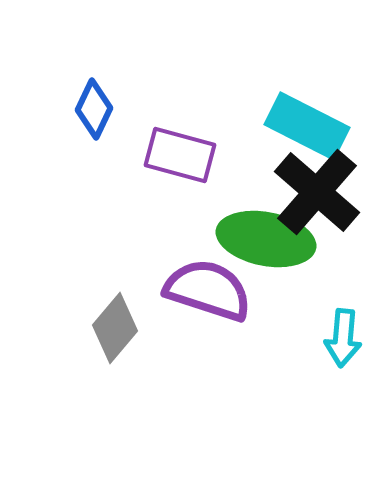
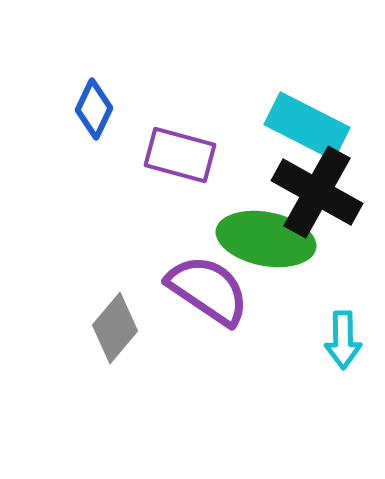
black cross: rotated 12 degrees counterclockwise
purple semicircle: rotated 16 degrees clockwise
cyan arrow: moved 2 px down; rotated 6 degrees counterclockwise
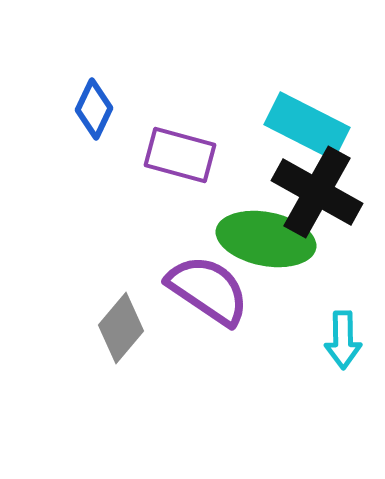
gray diamond: moved 6 px right
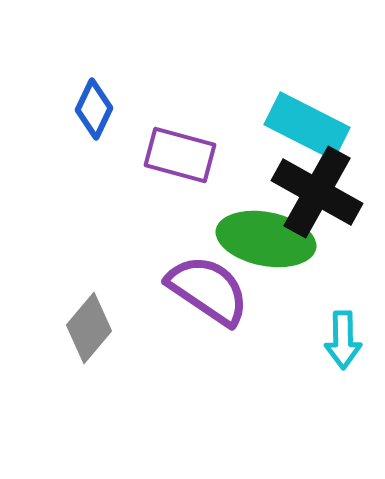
gray diamond: moved 32 px left
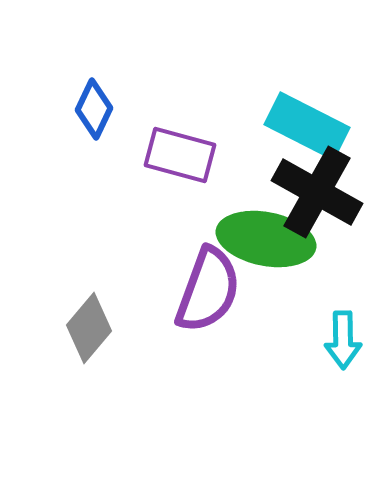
purple semicircle: rotated 76 degrees clockwise
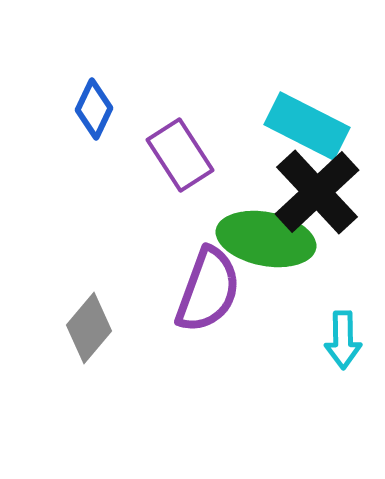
purple rectangle: rotated 42 degrees clockwise
black cross: rotated 18 degrees clockwise
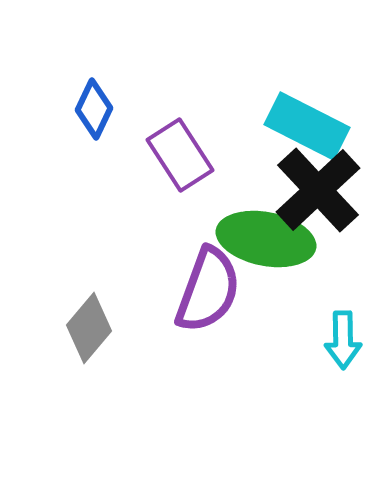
black cross: moved 1 px right, 2 px up
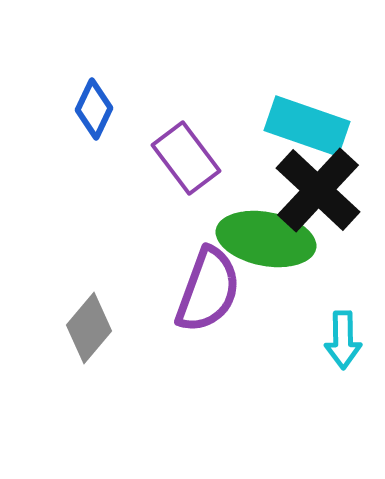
cyan rectangle: rotated 8 degrees counterclockwise
purple rectangle: moved 6 px right, 3 px down; rotated 4 degrees counterclockwise
black cross: rotated 4 degrees counterclockwise
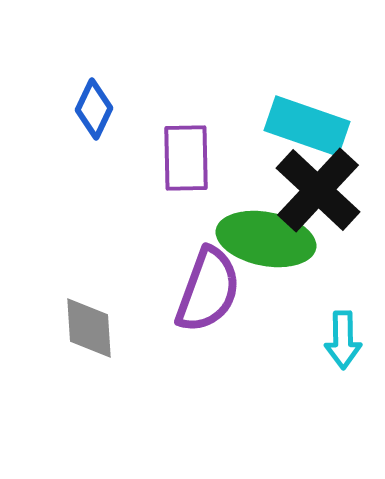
purple rectangle: rotated 36 degrees clockwise
gray diamond: rotated 44 degrees counterclockwise
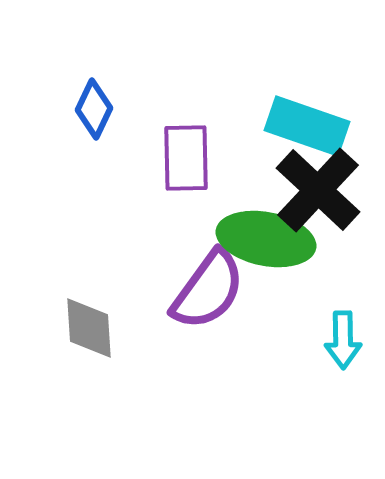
purple semicircle: rotated 16 degrees clockwise
